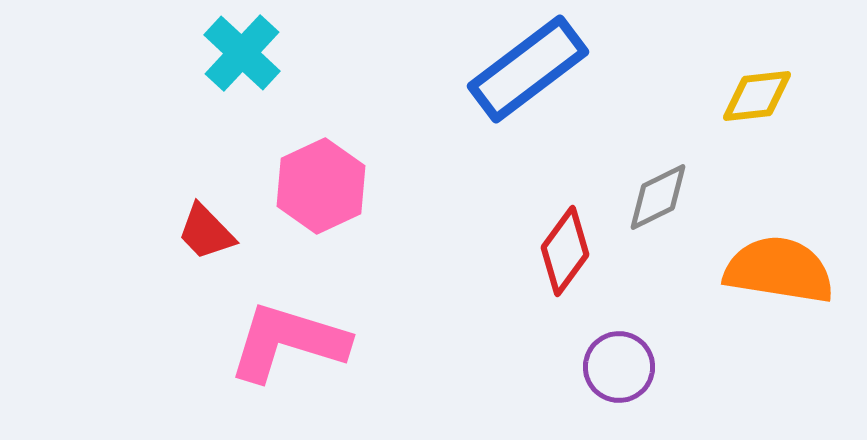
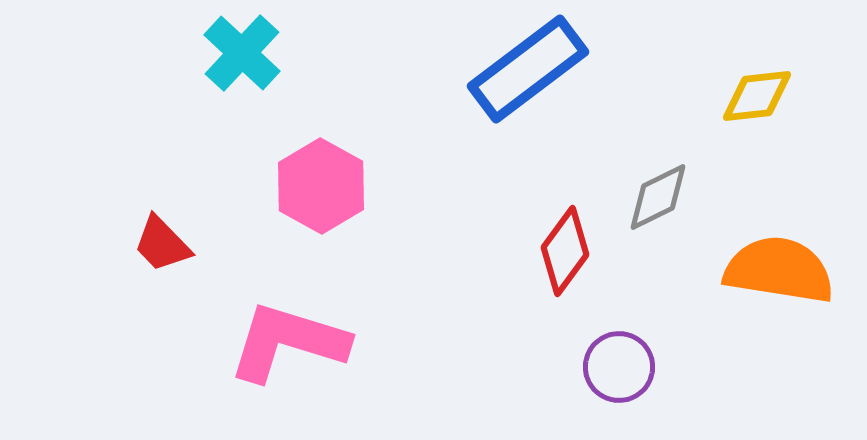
pink hexagon: rotated 6 degrees counterclockwise
red trapezoid: moved 44 px left, 12 px down
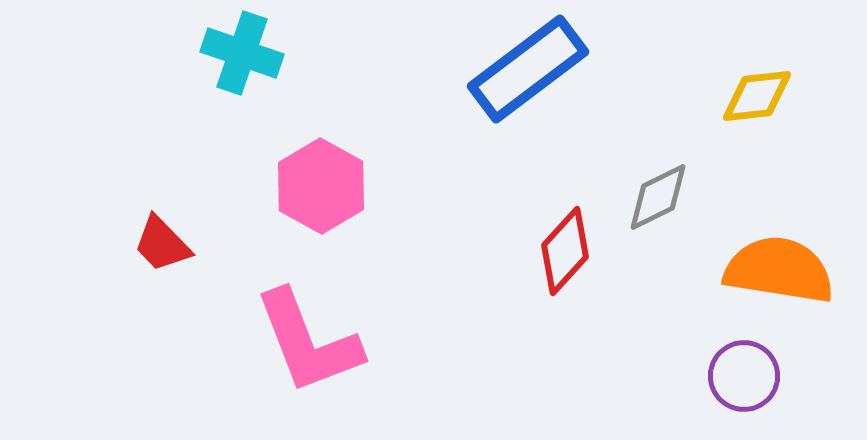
cyan cross: rotated 24 degrees counterclockwise
red diamond: rotated 6 degrees clockwise
pink L-shape: moved 20 px right; rotated 128 degrees counterclockwise
purple circle: moved 125 px right, 9 px down
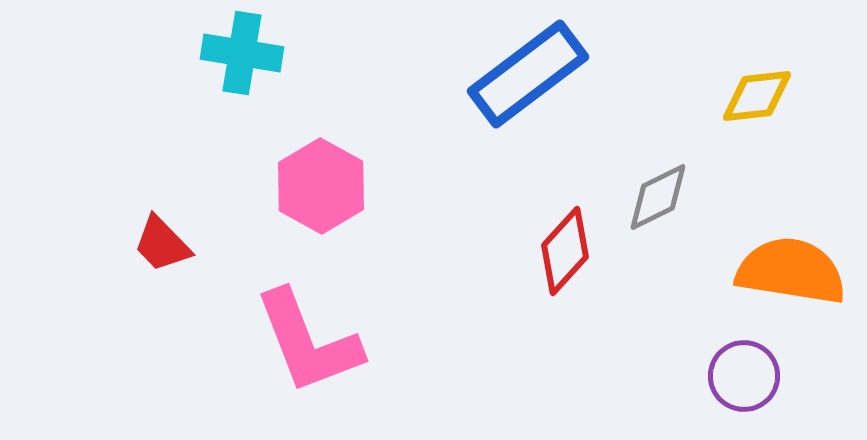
cyan cross: rotated 10 degrees counterclockwise
blue rectangle: moved 5 px down
orange semicircle: moved 12 px right, 1 px down
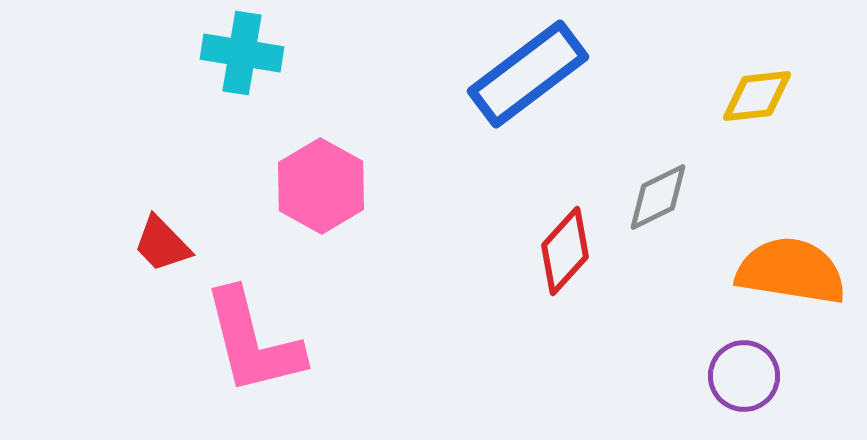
pink L-shape: moved 55 px left; rotated 7 degrees clockwise
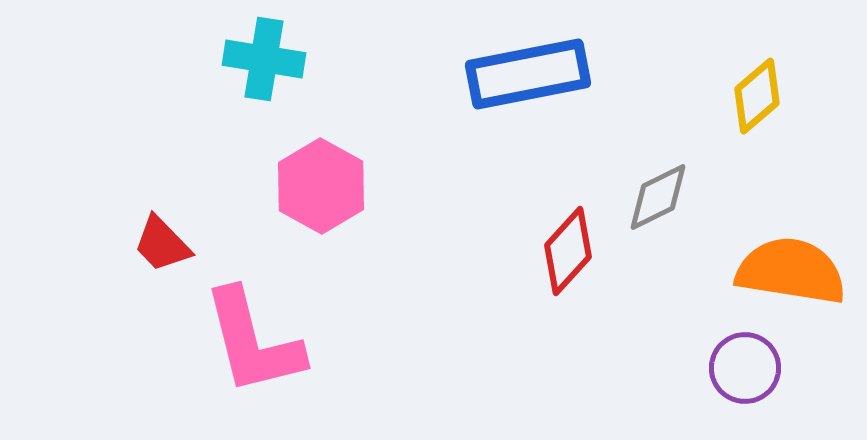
cyan cross: moved 22 px right, 6 px down
blue rectangle: rotated 26 degrees clockwise
yellow diamond: rotated 34 degrees counterclockwise
red diamond: moved 3 px right
purple circle: moved 1 px right, 8 px up
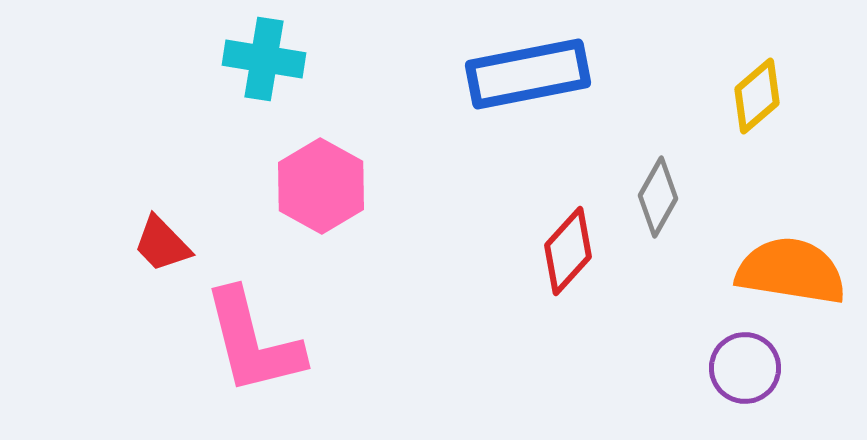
gray diamond: rotated 34 degrees counterclockwise
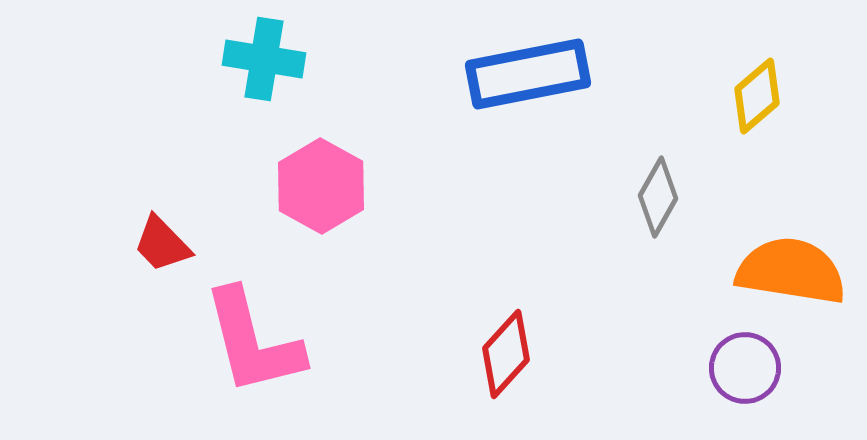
red diamond: moved 62 px left, 103 px down
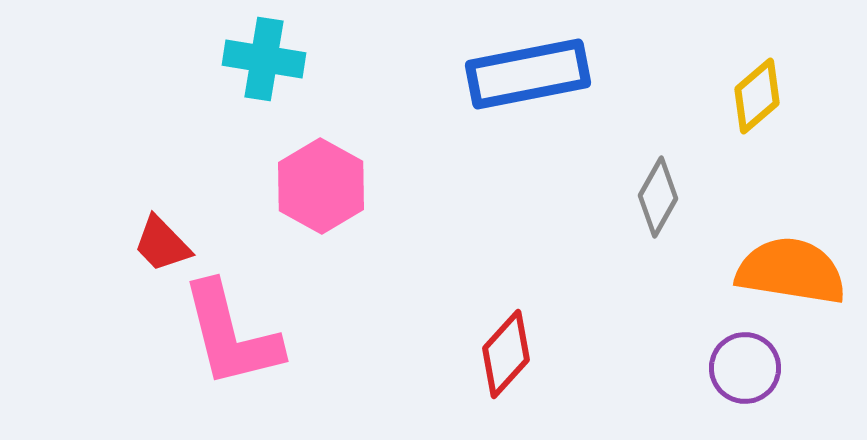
pink L-shape: moved 22 px left, 7 px up
